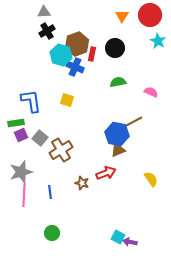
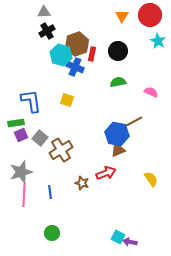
black circle: moved 3 px right, 3 px down
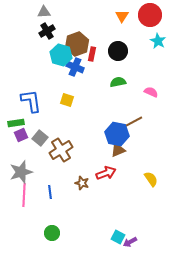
purple arrow: rotated 40 degrees counterclockwise
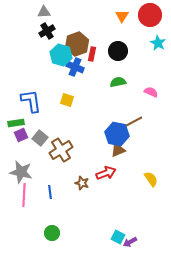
cyan star: moved 2 px down
gray star: rotated 30 degrees clockwise
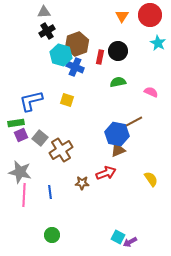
red rectangle: moved 8 px right, 3 px down
blue L-shape: rotated 95 degrees counterclockwise
gray star: moved 1 px left
brown star: rotated 16 degrees counterclockwise
green circle: moved 2 px down
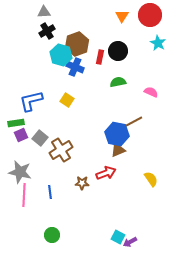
yellow square: rotated 16 degrees clockwise
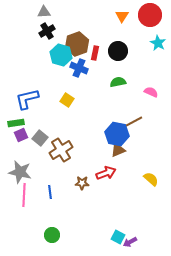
red rectangle: moved 5 px left, 4 px up
blue cross: moved 4 px right, 1 px down
blue L-shape: moved 4 px left, 2 px up
yellow semicircle: rotated 14 degrees counterclockwise
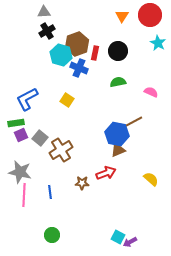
blue L-shape: rotated 15 degrees counterclockwise
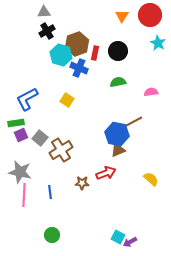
pink semicircle: rotated 32 degrees counterclockwise
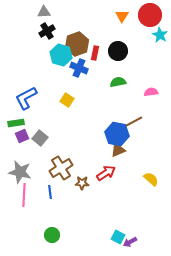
cyan star: moved 2 px right, 8 px up
blue L-shape: moved 1 px left, 1 px up
purple square: moved 1 px right, 1 px down
brown cross: moved 18 px down
red arrow: rotated 12 degrees counterclockwise
